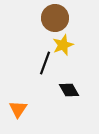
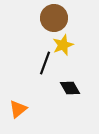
brown circle: moved 1 px left
black diamond: moved 1 px right, 2 px up
orange triangle: rotated 18 degrees clockwise
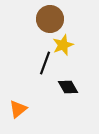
brown circle: moved 4 px left, 1 px down
black diamond: moved 2 px left, 1 px up
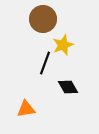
brown circle: moved 7 px left
orange triangle: moved 8 px right; rotated 30 degrees clockwise
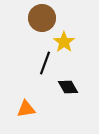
brown circle: moved 1 px left, 1 px up
yellow star: moved 1 px right, 3 px up; rotated 15 degrees counterclockwise
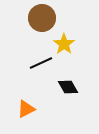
yellow star: moved 2 px down
black line: moved 4 px left; rotated 45 degrees clockwise
orange triangle: rotated 18 degrees counterclockwise
